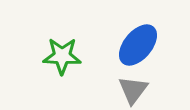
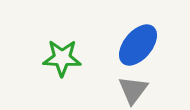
green star: moved 2 px down
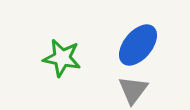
green star: rotated 9 degrees clockwise
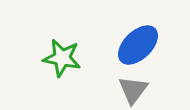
blue ellipse: rotated 6 degrees clockwise
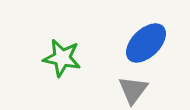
blue ellipse: moved 8 px right, 2 px up
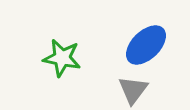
blue ellipse: moved 2 px down
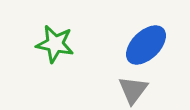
green star: moved 7 px left, 14 px up
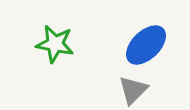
gray triangle: rotated 8 degrees clockwise
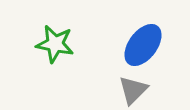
blue ellipse: moved 3 px left; rotated 9 degrees counterclockwise
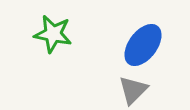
green star: moved 2 px left, 10 px up
